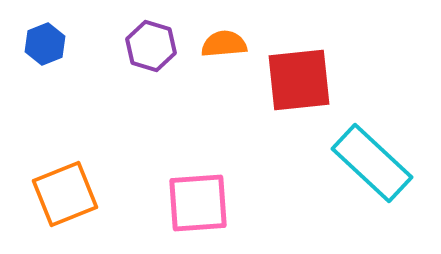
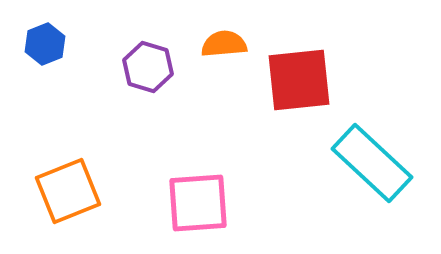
purple hexagon: moved 3 px left, 21 px down
orange square: moved 3 px right, 3 px up
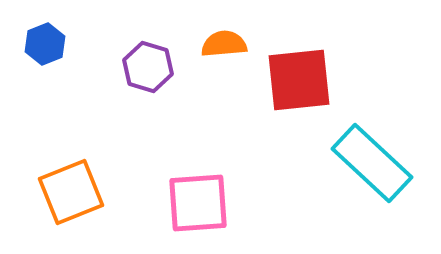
orange square: moved 3 px right, 1 px down
